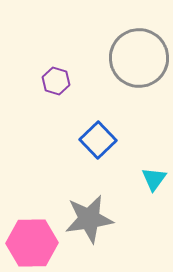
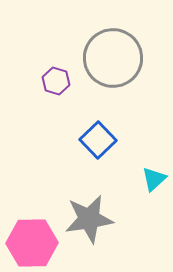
gray circle: moved 26 px left
cyan triangle: rotated 12 degrees clockwise
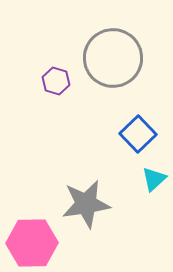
blue square: moved 40 px right, 6 px up
gray star: moved 3 px left, 15 px up
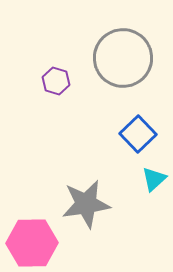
gray circle: moved 10 px right
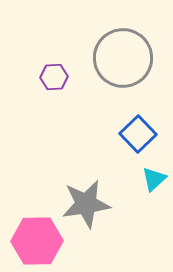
purple hexagon: moved 2 px left, 4 px up; rotated 20 degrees counterclockwise
pink hexagon: moved 5 px right, 2 px up
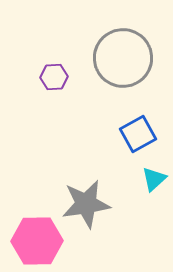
blue square: rotated 15 degrees clockwise
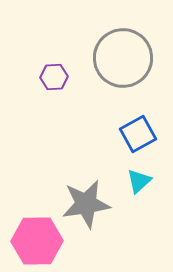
cyan triangle: moved 15 px left, 2 px down
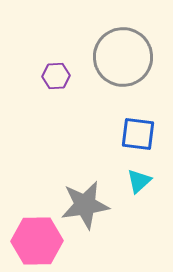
gray circle: moved 1 px up
purple hexagon: moved 2 px right, 1 px up
blue square: rotated 36 degrees clockwise
gray star: moved 1 px left, 1 px down
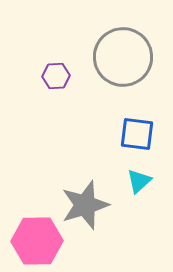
blue square: moved 1 px left
gray star: rotated 9 degrees counterclockwise
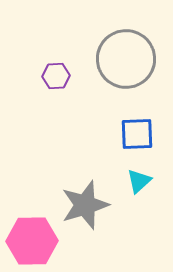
gray circle: moved 3 px right, 2 px down
blue square: rotated 9 degrees counterclockwise
pink hexagon: moved 5 px left
